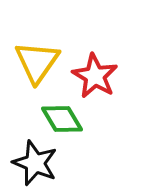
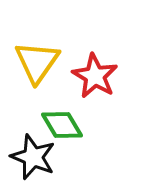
green diamond: moved 6 px down
black star: moved 2 px left, 6 px up
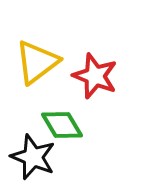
yellow triangle: rotated 18 degrees clockwise
red star: rotated 9 degrees counterclockwise
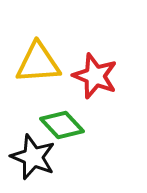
yellow triangle: moved 1 px right, 1 px down; rotated 33 degrees clockwise
green diamond: rotated 12 degrees counterclockwise
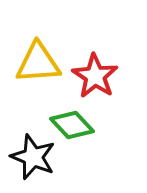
red star: rotated 12 degrees clockwise
green diamond: moved 10 px right
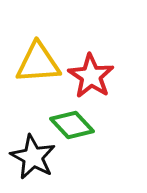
red star: moved 4 px left
black star: rotated 6 degrees clockwise
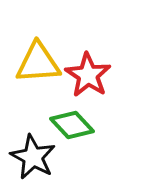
red star: moved 3 px left, 1 px up
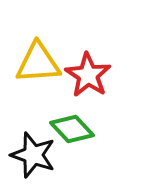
green diamond: moved 4 px down
black star: moved 2 px up; rotated 9 degrees counterclockwise
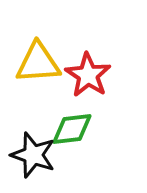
green diamond: rotated 54 degrees counterclockwise
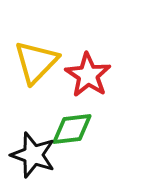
yellow triangle: moved 2 px left, 1 px up; rotated 42 degrees counterclockwise
